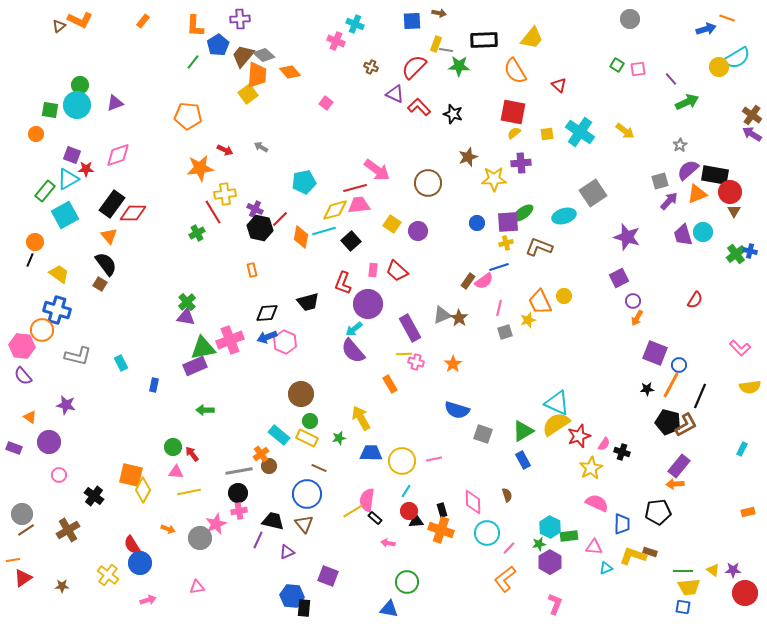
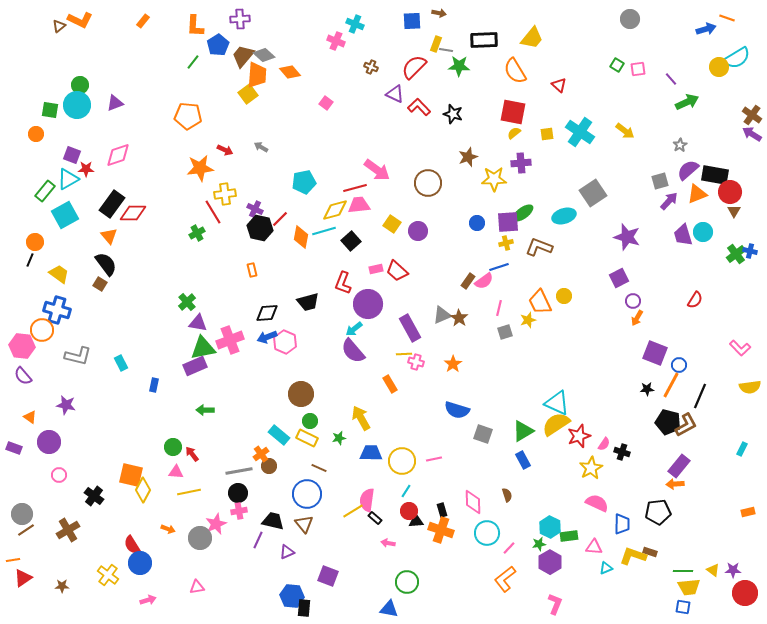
pink rectangle at (373, 270): moved 3 px right, 1 px up; rotated 72 degrees clockwise
purple triangle at (186, 317): moved 12 px right, 6 px down
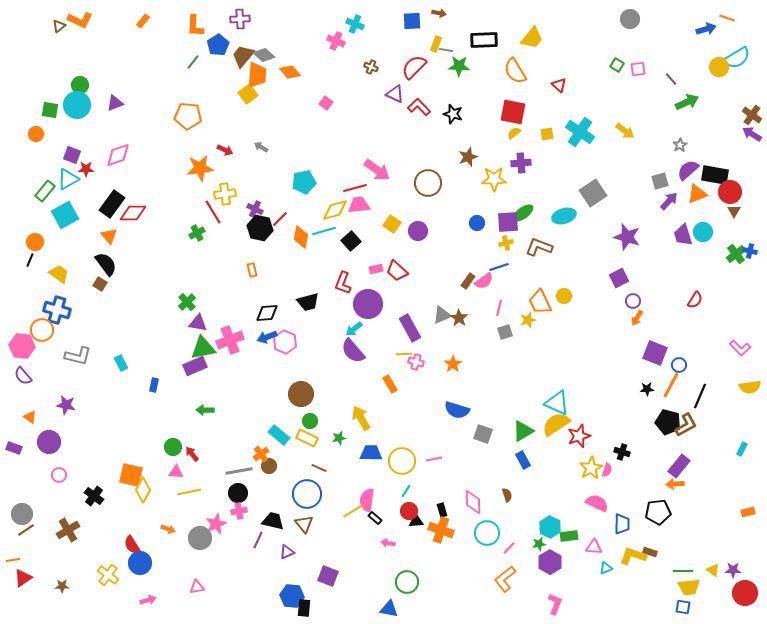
pink semicircle at (604, 444): moved 3 px right, 26 px down; rotated 16 degrees counterclockwise
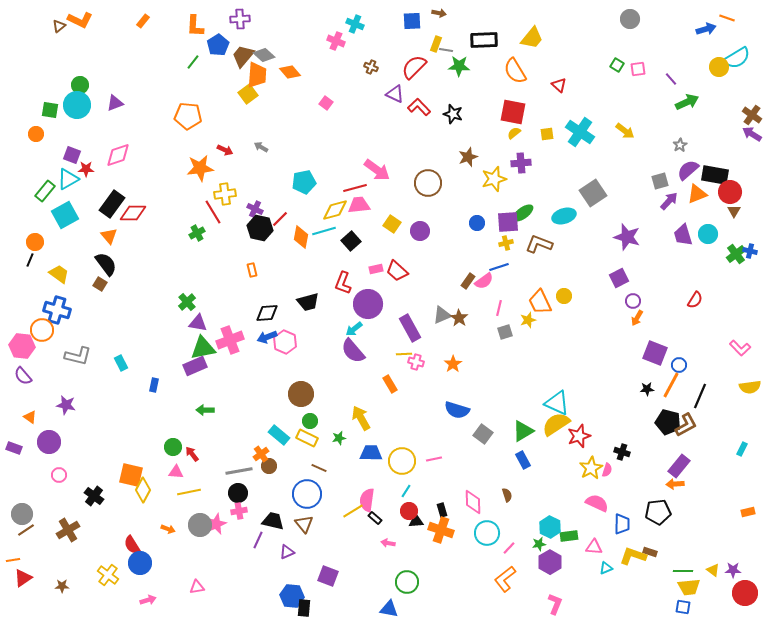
yellow star at (494, 179): rotated 15 degrees counterclockwise
purple circle at (418, 231): moved 2 px right
cyan circle at (703, 232): moved 5 px right, 2 px down
brown L-shape at (539, 247): moved 3 px up
gray square at (483, 434): rotated 18 degrees clockwise
gray circle at (200, 538): moved 13 px up
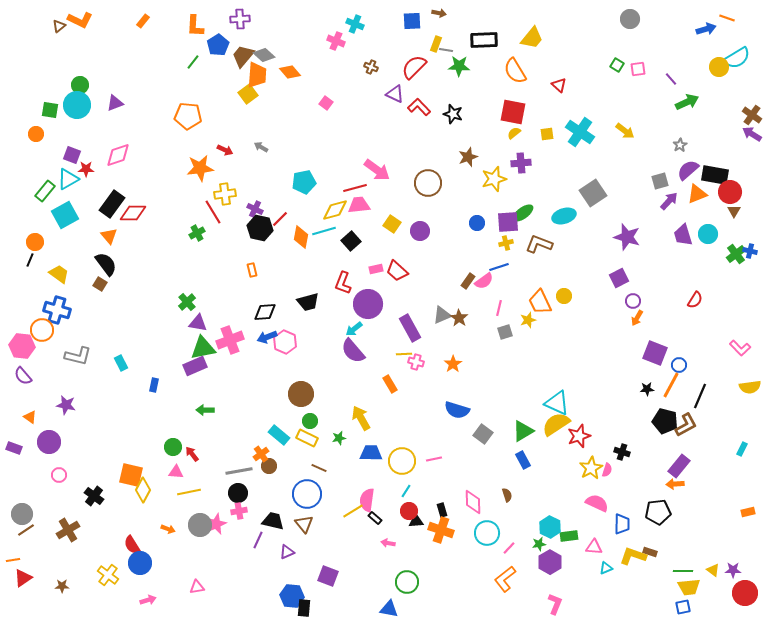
black diamond at (267, 313): moved 2 px left, 1 px up
black pentagon at (668, 422): moved 3 px left, 1 px up
blue square at (683, 607): rotated 21 degrees counterclockwise
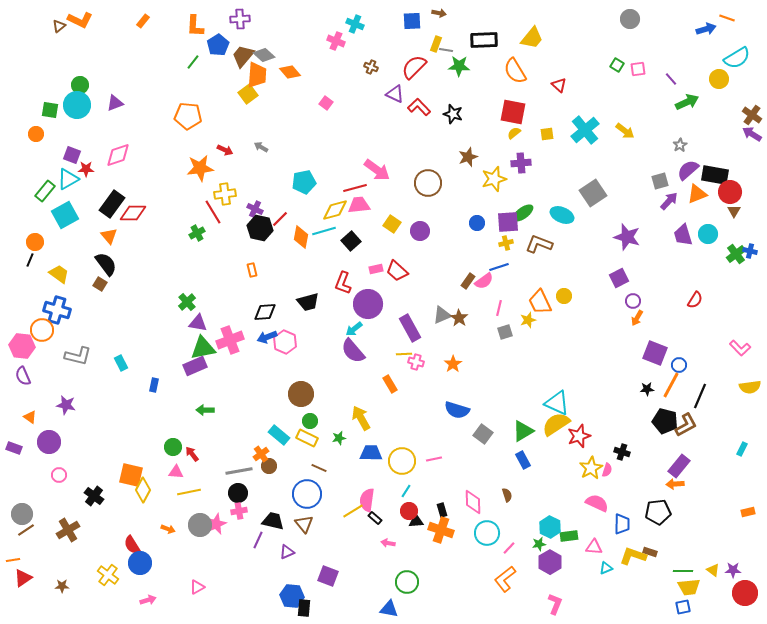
yellow circle at (719, 67): moved 12 px down
cyan cross at (580, 132): moved 5 px right, 2 px up; rotated 16 degrees clockwise
cyan ellipse at (564, 216): moved 2 px left, 1 px up; rotated 40 degrees clockwise
purple semicircle at (23, 376): rotated 18 degrees clockwise
pink triangle at (197, 587): rotated 21 degrees counterclockwise
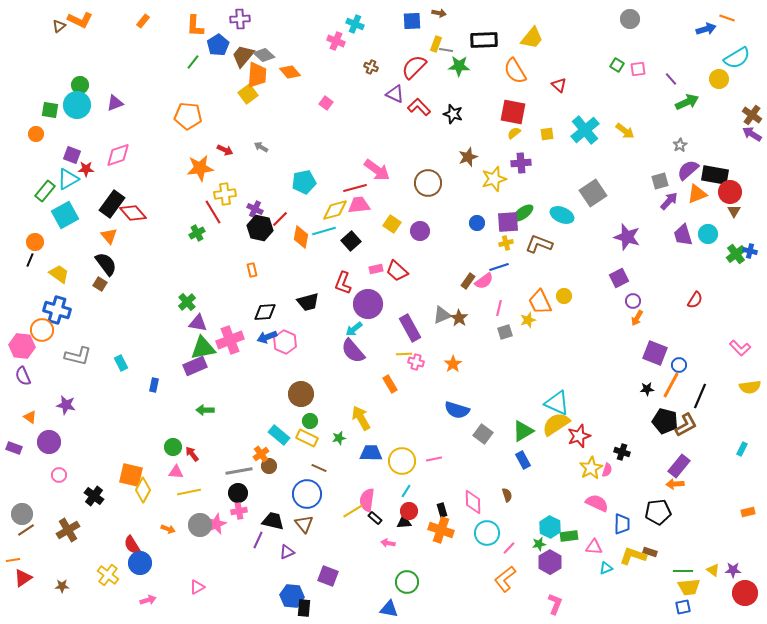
red diamond at (133, 213): rotated 48 degrees clockwise
black triangle at (416, 521): moved 12 px left, 1 px down
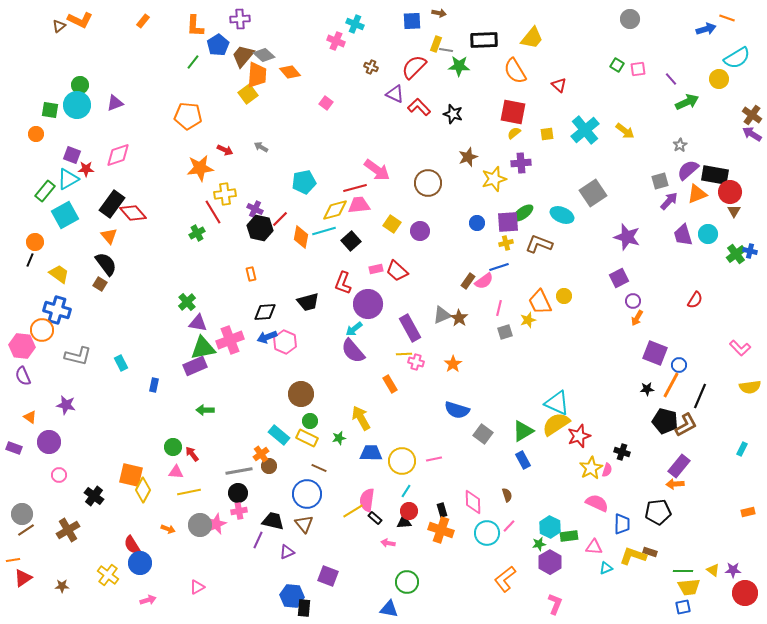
orange rectangle at (252, 270): moved 1 px left, 4 px down
pink line at (509, 548): moved 22 px up
